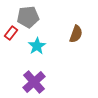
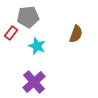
cyan star: rotated 18 degrees counterclockwise
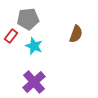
gray pentagon: moved 2 px down
red rectangle: moved 3 px down
cyan star: moved 3 px left
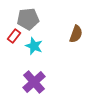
red rectangle: moved 3 px right
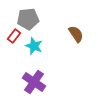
brown semicircle: rotated 54 degrees counterclockwise
purple cross: rotated 15 degrees counterclockwise
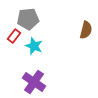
brown semicircle: moved 10 px right, 4 px up; rotated 48 degrees clockwise
